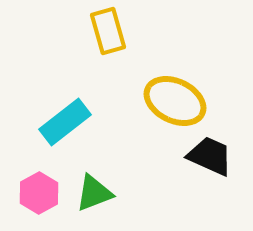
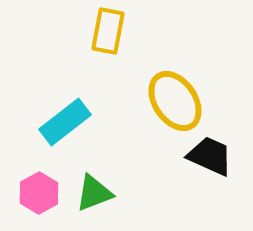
yellow rectangle: rotated 27 degrees clockwise
yellow ellipse: rotated 30 degrees clockwise
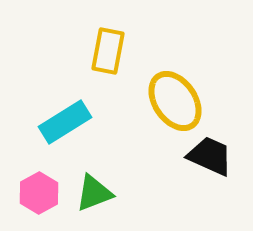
yellow rectangle: moved 20 px down
cyan rectangle: rotated 6 degrees clockwise
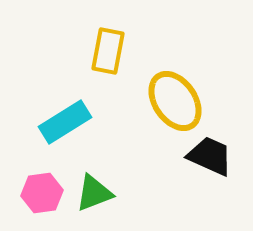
pink hexagon: moved 3 px right; rotated 21 degrees clockwise
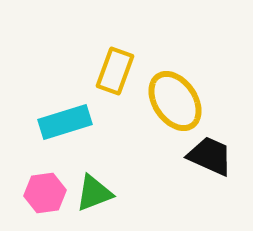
yellow rectangle: moved 7 px right, 20 px down; rotated 9 degrees clockwise
cyan rectangle: rotated 15 degrees clockwise
pink hexagon: moved 3 px right
